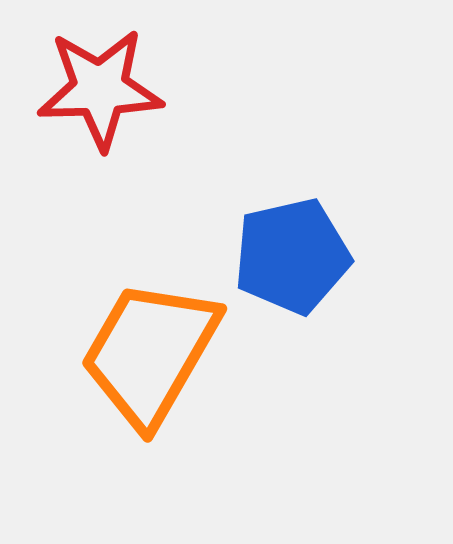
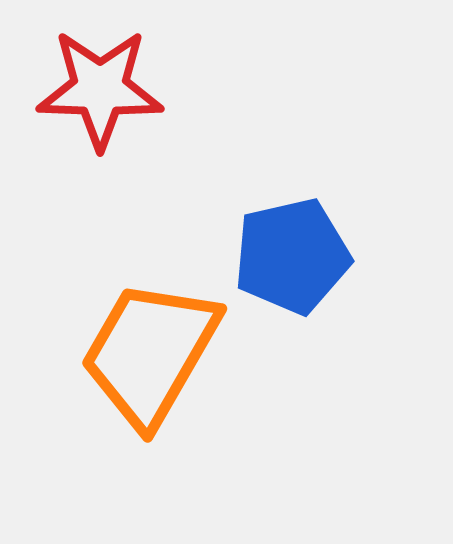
red star: rotated 4 degrees clockwise
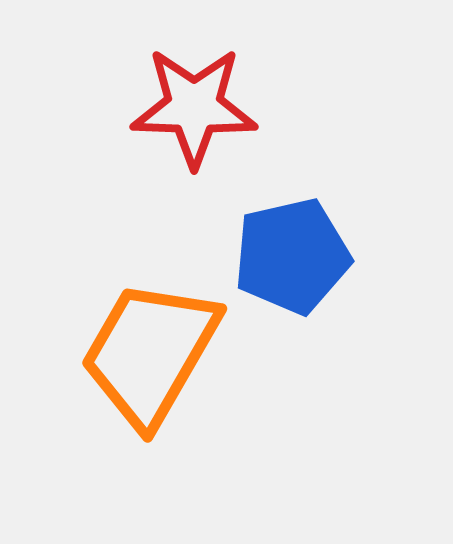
red star: moved 94 px right, 18 px down
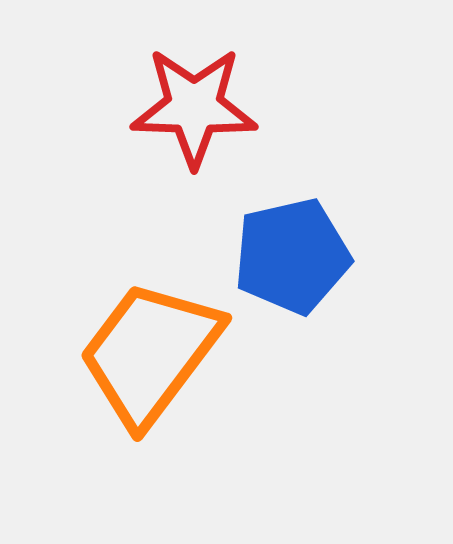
orange trapezoid: rotated 7 degrees clockwise
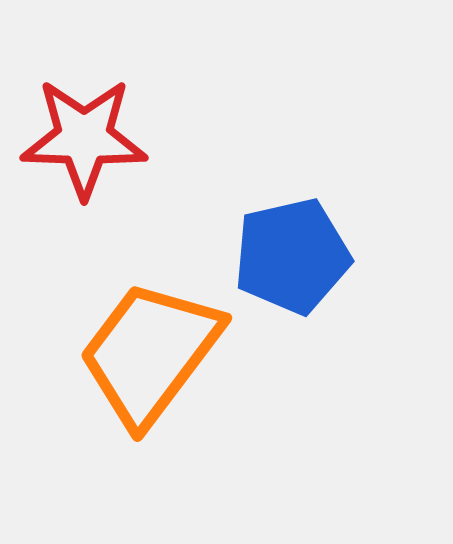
red star: moved 110 px left, 31 px down
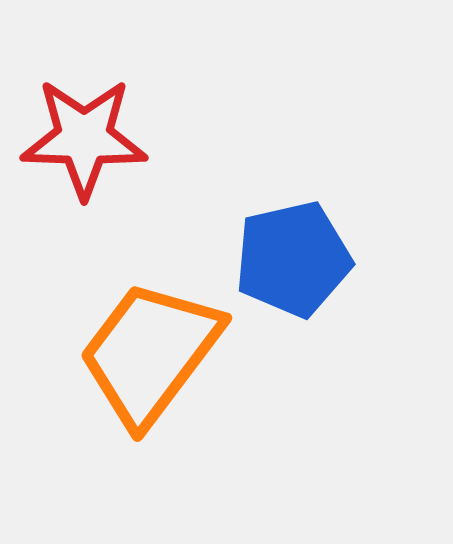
blue pentagon: moved 1 px right, 3 px down
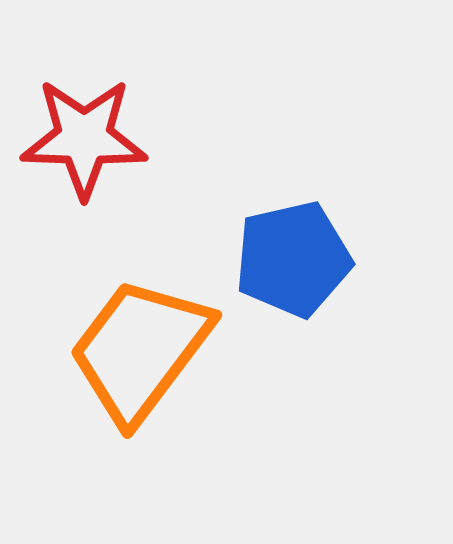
orange trapezoid: moved 10 px left, 3 px up
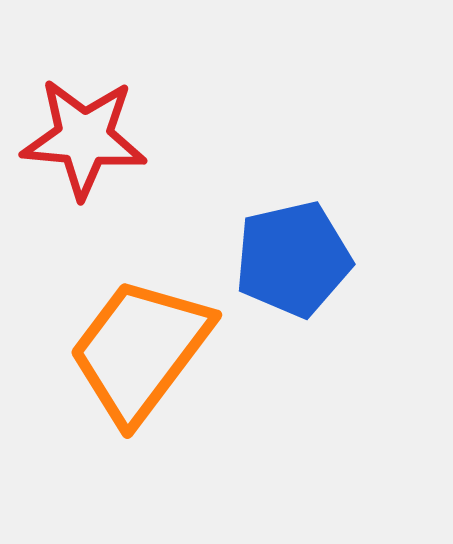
red star: rotated 3 degrees clockwise
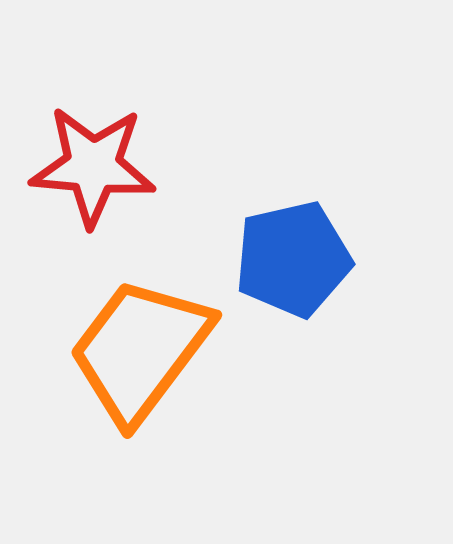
red star: moved 9 px right, 28 px down
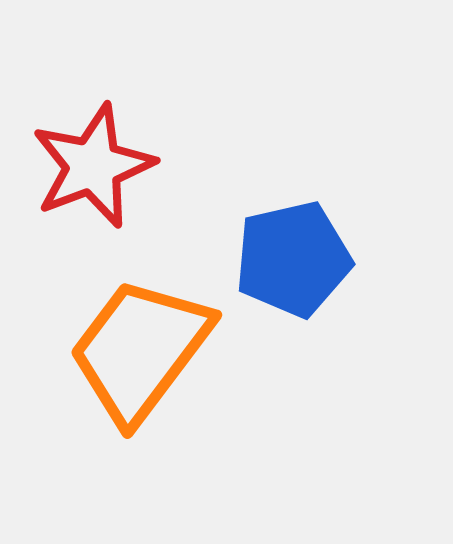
red star: rotated 26 degrees counterclockwise
